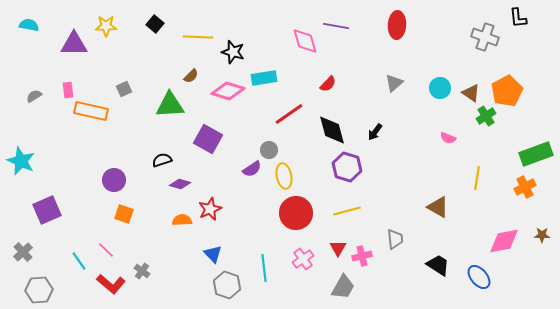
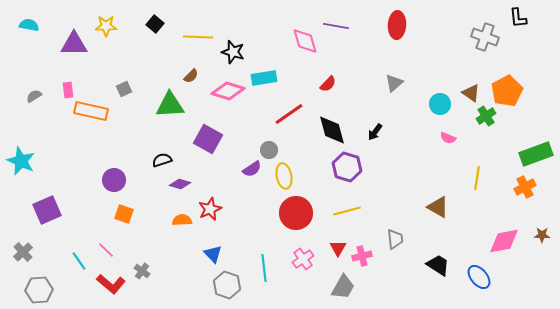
cyan circle at (440, 88): moved 16 px down
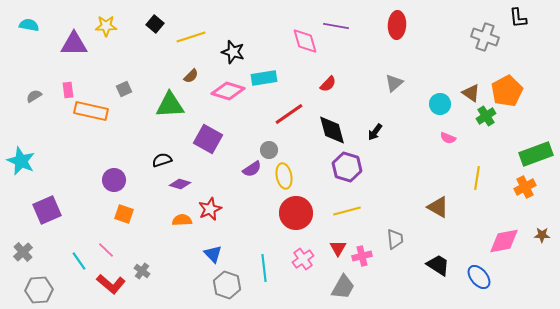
yellow line at (198, 37): moved 7 px left; rotated 20 degrees counterclockwise
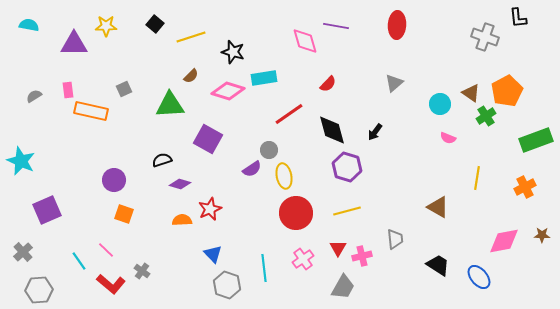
green rectangle at (536, 154): moved 14 px up
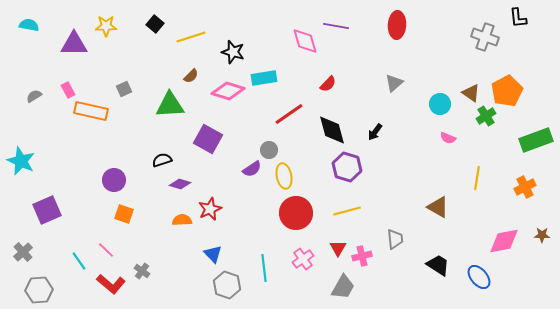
pink rectangle at (68, 90): rotated 21 degrees counterclockwise
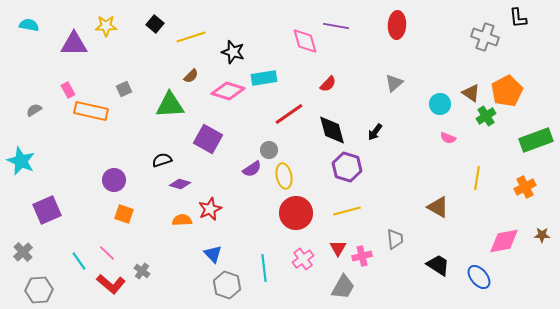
gray semicircle at (34, 96): moved 14 px down
pink line at (106, 250): moved 1 px right, 3 px down
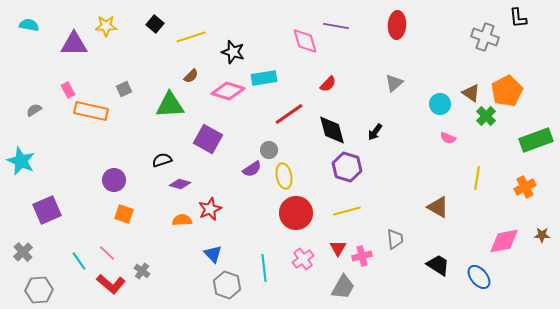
green cross at (486, 116): rotated 12 degrees counterclockwise
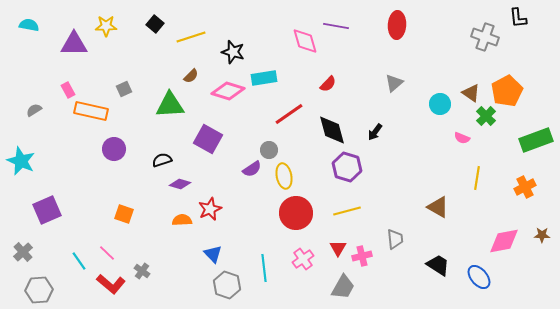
pink semicircle at (448, 138): moved 14 px right
purple circle at (114, 180): moved 31 px up
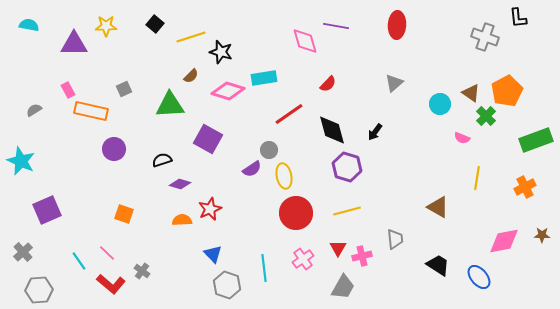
black star at (233, 52): moved 12 px left
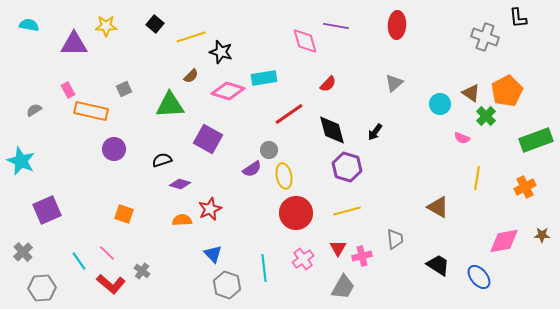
gray hexagon at (39, 290): moved 3 px right, 2 px up
